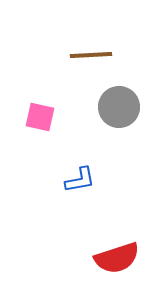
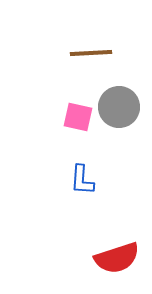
brown line: moved 2 px up
pink square: moved 38 px right
blue L-shape: moved 2 px right; rotated 104 degrees clockwise
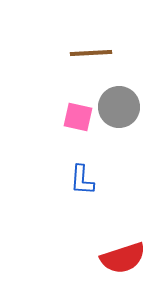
red semicircle: moved 6 px right
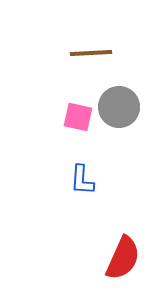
red semicircle: rotated 48 degrees counterclockwise
